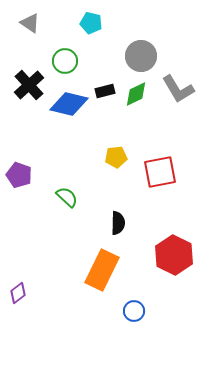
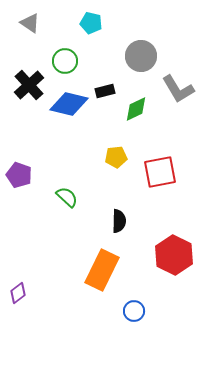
green diamond: moved 15 px down
black semicircle: moved 1 px right, 2 px up
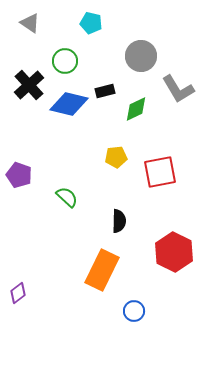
red hexagon: moved 3 px up
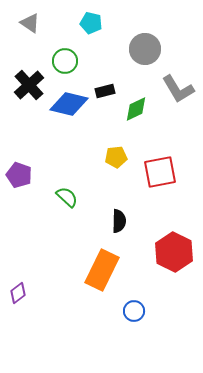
gray circle: moved 4 px right, 7 px up
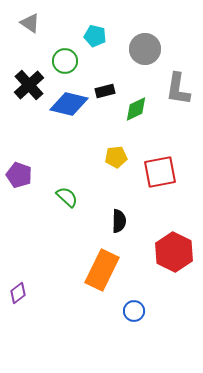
cyan pentagon: moved 4 px right, 13 px down
gray L-shape: rotated 40 degrees clockwise
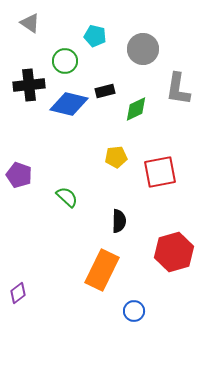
gray circle: moved 2 px left
black cross: rotated 36 degrees clockwise
red hexagon: rotated 18 degrees clockwise
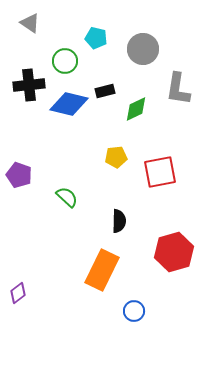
cyan pentagon: moved 1 px right, 2 px down
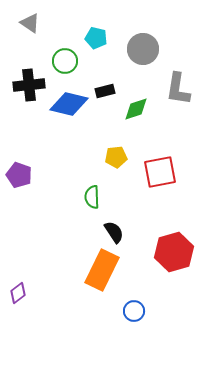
green diamond: rotated 8 degrees clockwise
green semicircle: moved 25 px right; rotated 135 degrees counterclockwise
black semicircle: moved 5 px left, 11 px down; rotated 35 degrees counterclockwise
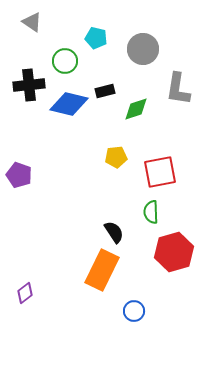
gray triangle: moved 2 px right, 1 px up
green semicircle: moved 59 px right, 15 px down
purple diamond: moved 7 px right
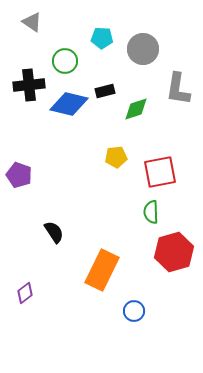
cyan pentagon: moved 6 px right; rotated 10 degrees counterclockwise
black semicircle: moved 60 px left
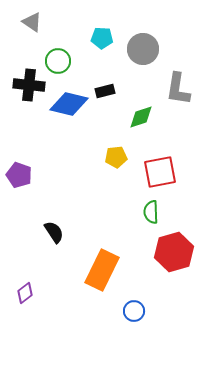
green circle: moved 7 px left
black cross: rotated 12 degrees clockwise
green diamond: moved 5 px right, 8 px down
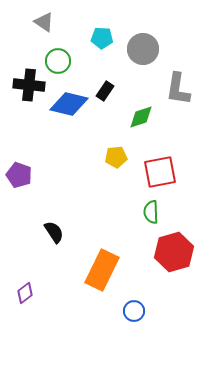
gray triangle: moved 12 px right
black rectangle: rotated 42 degrees counterclockwise
